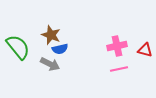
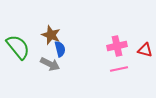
blue semicircle: rotated 91 degrees counterclockwise
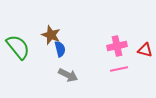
gray arrow: moved 18 px right, 11 px down
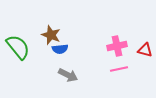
blue semicircle: rotated 98 degrees clockwise
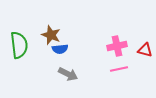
green semicircle: moved 1 px right, 2 px up; rotated 32 degrees clockwise
gray arrow: moved 1 px up
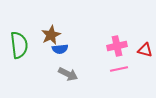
brown star: rotated 24 degrees clockwise
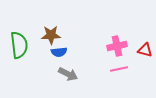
brown star: rotated 24 degrees clockwise
blue semicircle: moved 1 px left, 3 px down
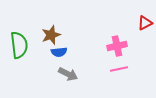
brown star: rotated 18 degrees counterclockwise
red triangle: moved 27 px up; rotated 42 degrees counterclockwise
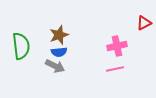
red triangle: moved 1 px left
brown star: moved 8 px right
green semicircle: moved 2 px right, 1 px down
pink line: moved 4 px left
gray arrow: moved 13 px left, 8 px up
